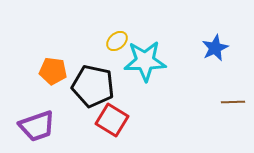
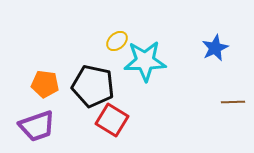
orange pentagon: moved 8 px left, 13 px down
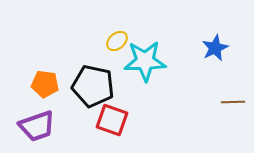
red square: rotated 12 degrees counterclockwise
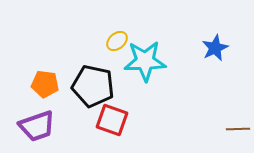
brown line: moved 5 px right, 27 px down
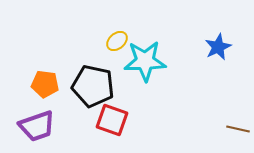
blue star: moved 3 px right, 1 px up
brown line: rotated 15 degrees clockwise
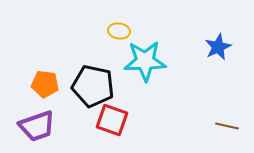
yellow ellipse: moved 2 px right, 10 px up; rotated 50 degrees clockwise
brown line: moved 11 px left, 3 px up
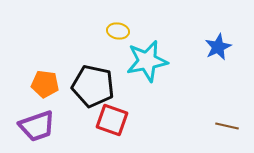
yellow ellipse: moved 1 px left
cyan star: moved 2 px right; rotated 9 degrees counterclockwise
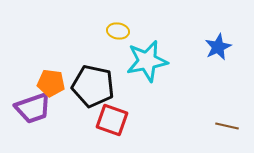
orange pentagon: moved 6 px right, 1 px up
purple trapezoid: moved 4 px left, 18 px up
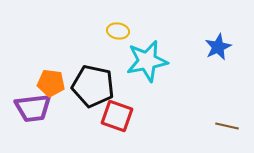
purple trapezoid: rotated 12 degrees clockwise
red square: moved 5 px right, 4 px up
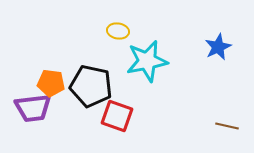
black pentagon: moved 2 px left
